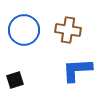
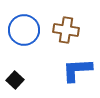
brown cross: moved 2 px left
black square: rotated 30 degrees counterclockwise
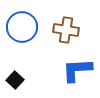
blue circle: moved 2 px left, 3 px up
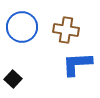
blue L-shape: moved 6 px up
black square: moved 2 px left, 1 px up
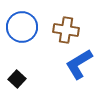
blue L-shape: moved 2 px right; rotated 28 degrees counterclockwise
black square: moved 4 px right
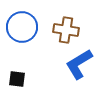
black square: rotated 36 degrees counterclockwise
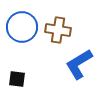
brown cross: moved 8 px left
